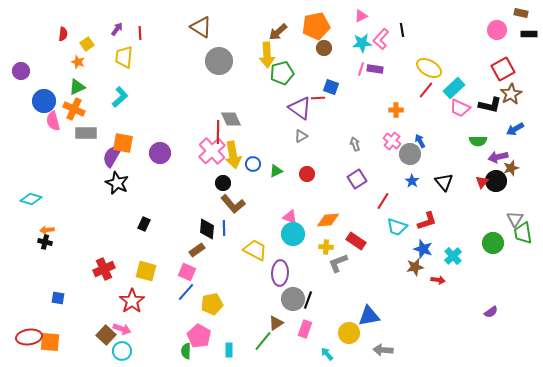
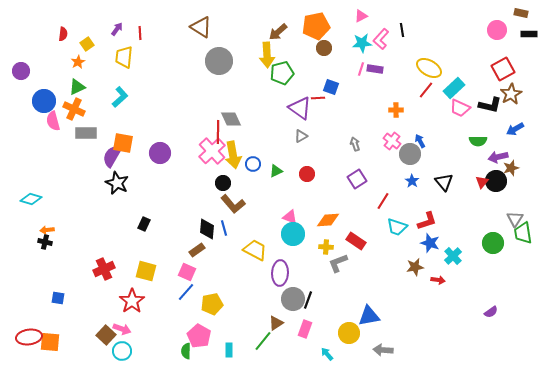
orange star at (78, 62): rotated 24 degrees clockwise
blue line at (224, 228): rotated 14 degrees counterclockwise
blue star at (423, 249): moved 7 px right, 6 px up
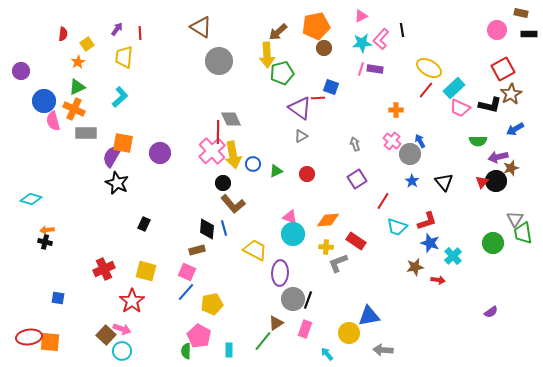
brown rectangle at (197, 250): rotated 21 degrees clockwise
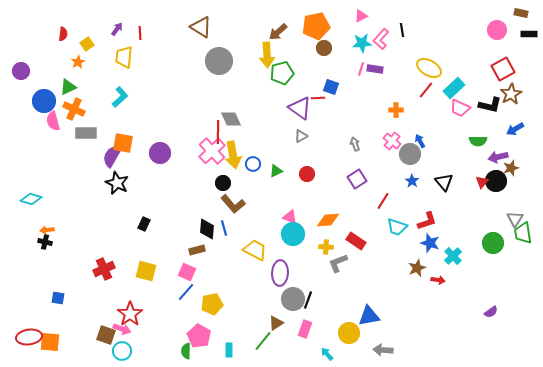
green triangle at (77, 87): moved 9 px left
brown star at (415, 267): moved 2 px right, 1 px down; rotated 12 degrees counterclockwise
red star at (132, 301): moved 2 px left, 13 px down
brown square at (106, 335): rotated 24 degrees counterclockwise
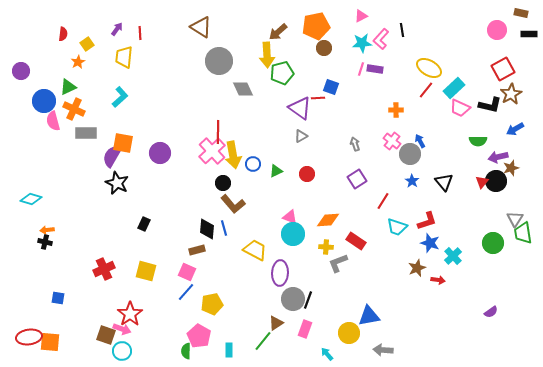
gray diamond at (231, 119): moved 12 px right, 30 px up
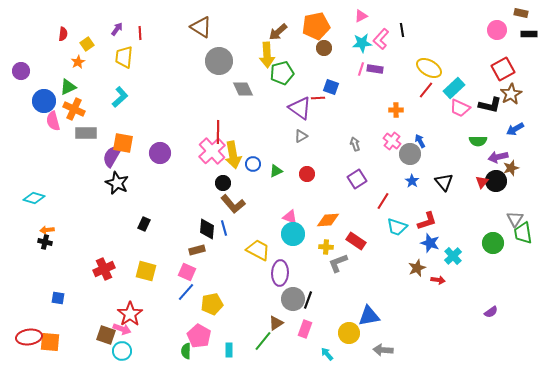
cyan diamond at (31, 199): moved 3 px right, 1 px up
yellow trapezoid at (255, 250): moved 3 px right
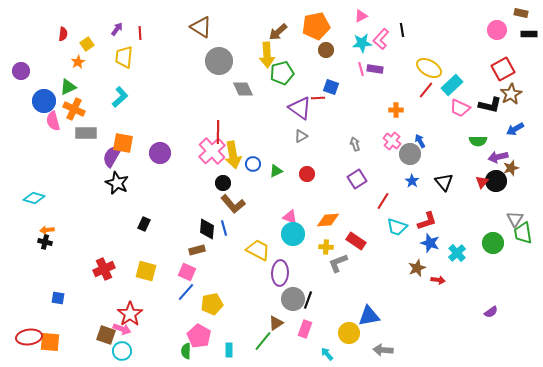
brown circle at (324, 48): moved 2 px right, 2 px down
pink line at (361, 69): rotated 32 degrees counterclockwise
cyan rectangle at (454, 88): moved 2 px left, 3 px up
cyan cross at (453, 256): moved 4 px right, 3 px up
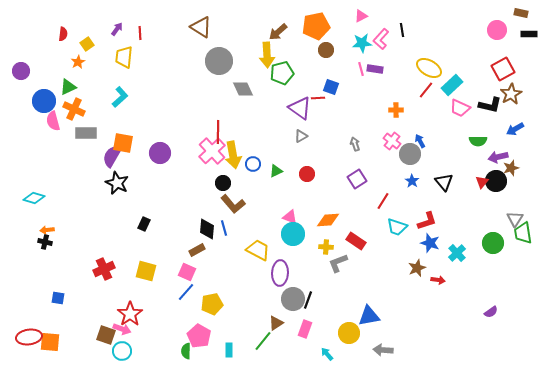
brown rectangle at (197, 250): rotated 14 degrees counterclockwise
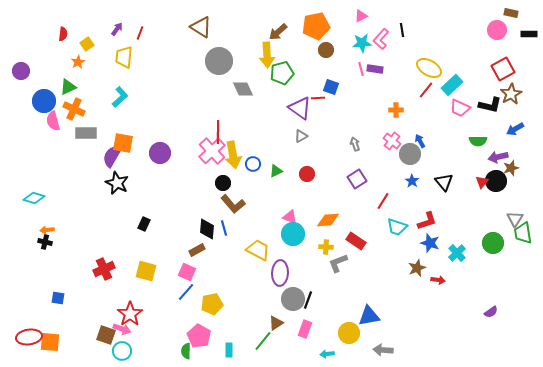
brown rectangle at (521, 13): moved 10 px left
red line at (140, 33): rotated 24 degrees clockwise
cyan arrow at (327, 354): rotated 56 degrees counterclockwise
